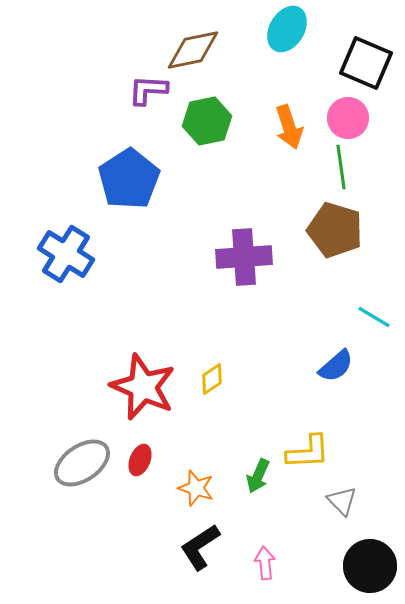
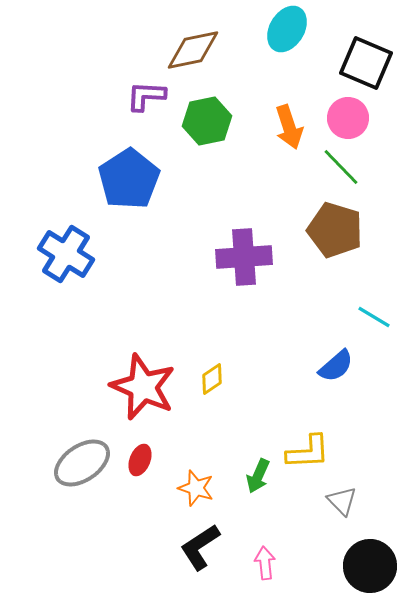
purple L-shape: moved 2 px left, 6 px down
green line: rotated 36 degrees counterclockwise
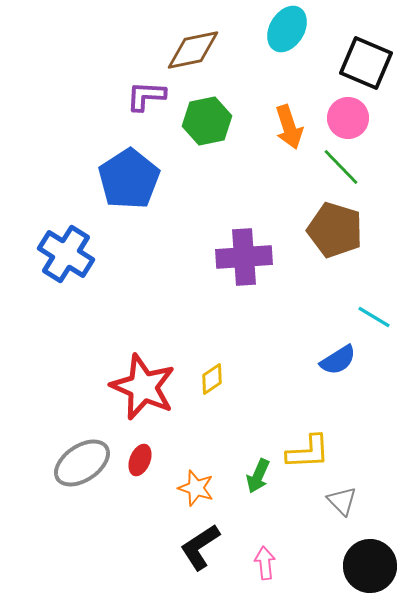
blue semicircle: moved 2 px right, 6 px up; rotated 9 degrees clockwise
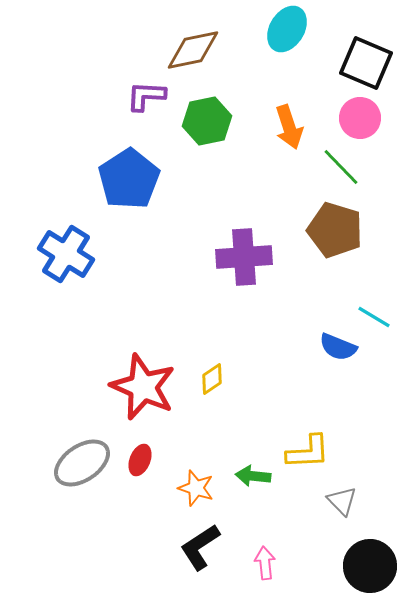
pink circle: moved 12 px right
blue semicircle: moved 13 px up; rotated 54 degrees clockwise
green arrow: moved 5 px left; rotated 72 degrees clockwise
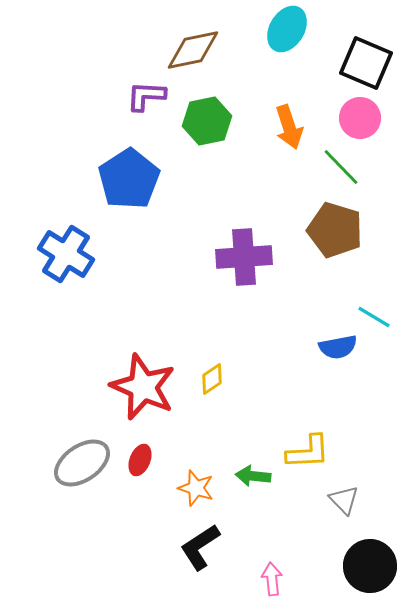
blue semicircle: rotated 33 degrees counterclockwise
gray triangle: moved 2 px right, 1 px up
pink arrow: moved 7 px right, 16 px down
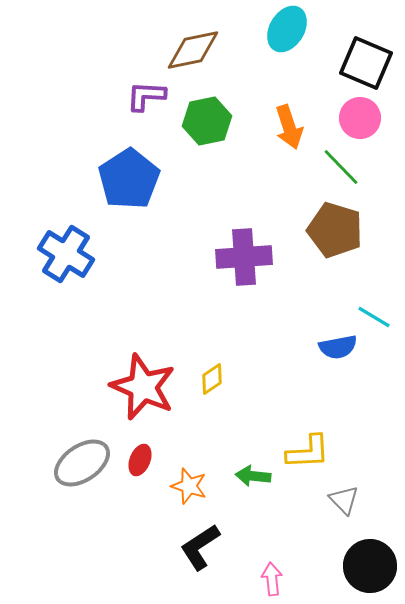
orange star: moved 7 px left, 2 px up
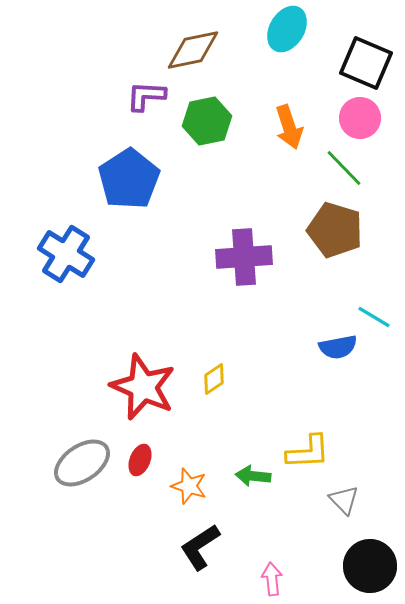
green line: moved 3 px right, 1 px down
yellow diamond: moved 2 px right
